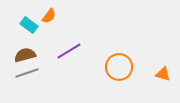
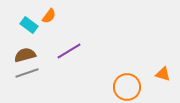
orange circle: moved 8 px right, 20 px down
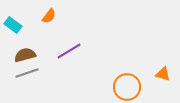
cyan rectangle: moved 16 px left
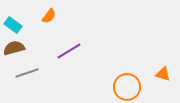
brown semicircle: moved 11 px left, 7 px up
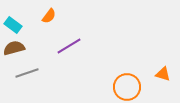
purple line: moved 5 px up
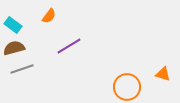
gray line: moved 5 px left, 4 px up
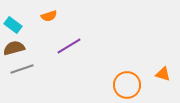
orange semicircle: rotated 35 degrees clockwise
orange circle: moved 2 px up
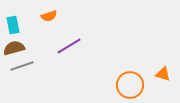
cyan rectangle: rotated 42 degrees clockwise
gray line: moved 3 px up
orange circle: moved 3 px right
